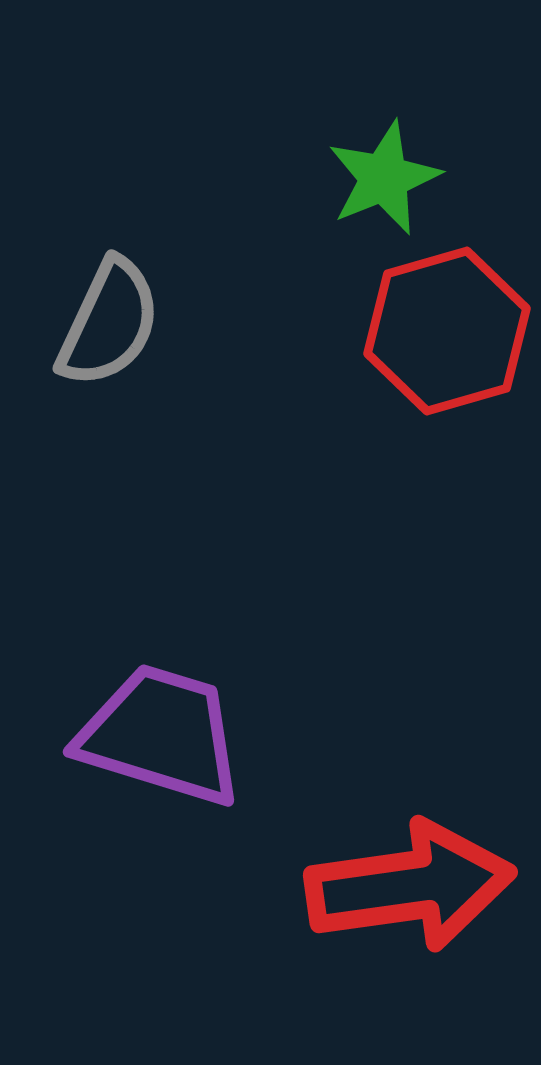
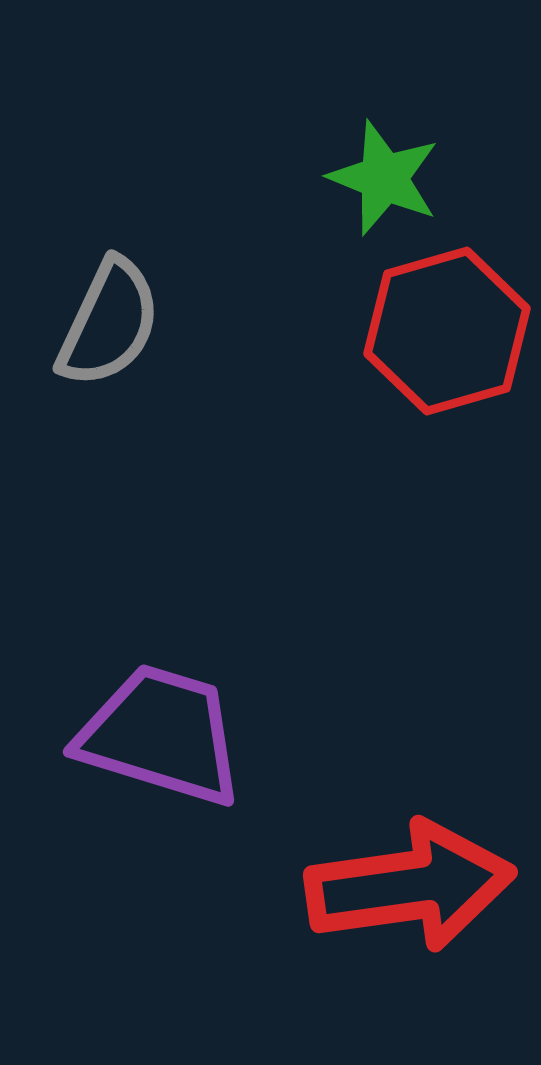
green star: rotated 28 degrees counterclockwise
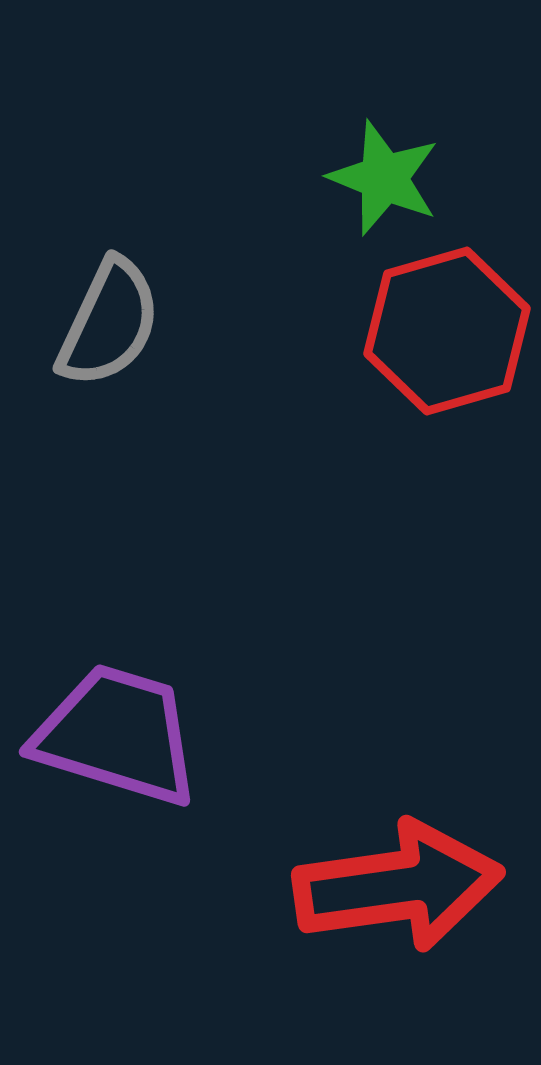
purple trapezoid: moved 44 px left
red arrow: moved 12 px left
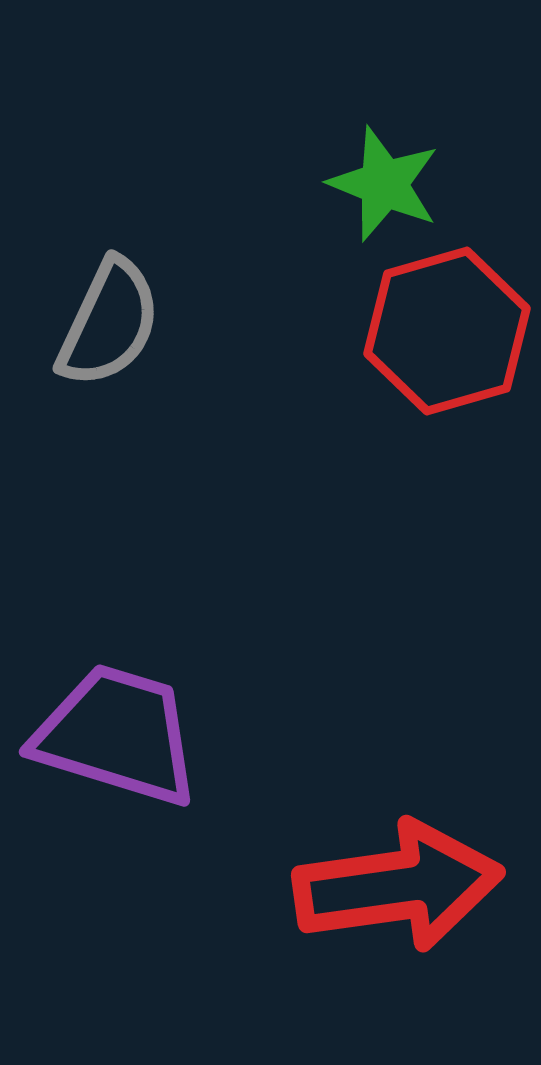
green star: moved 6 px down
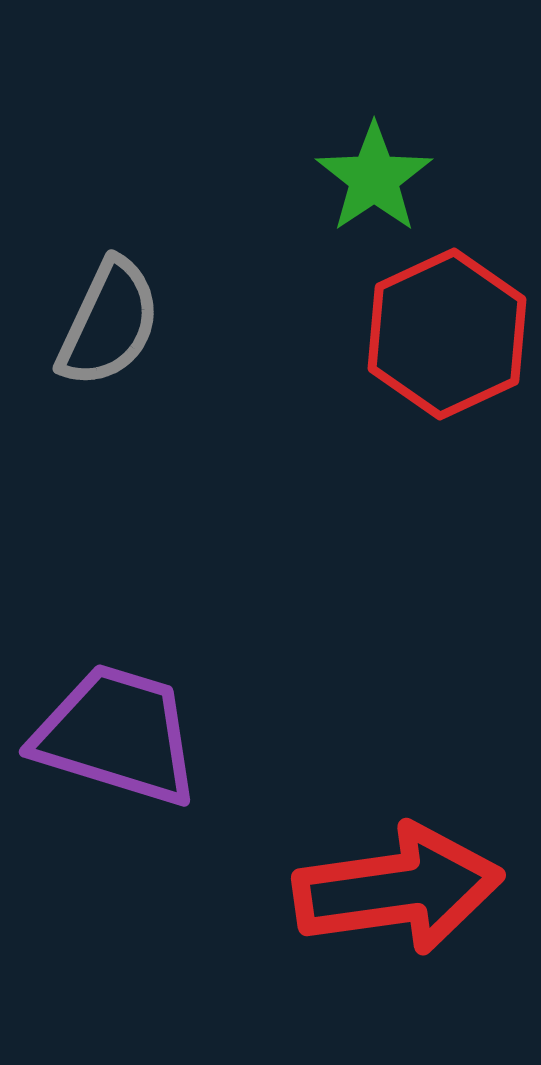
green star: moved 10 px left, 6 px up; rotated 16 degrees clockwise
red hexagon: moved 3 px down; rotated 9 degrees counterclockwise
red arrow: moved 3 px down
